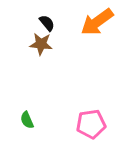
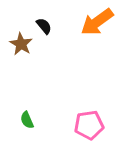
black semicircle: moved 3 px left, 3 px down
brown star: moved 20 px left; rotated 25 degrees clockwise
pink pentagon: moved 2 px left, 1 px down
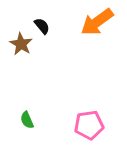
black semicircle: moved 2 px left
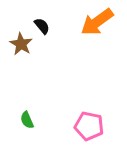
pink pentagon: moved 1 px down; rotated 20 degrees clockwise
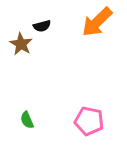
orange arrow: rotated 8 degrees counterclockwise
black semicircle: rotated 114 degrees clockwise
pink pentagon: moved 5 px up
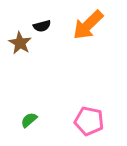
orange arrow: moved 9 px left, 3 px down
brown star: moved 1 px left, 1 px up
green semicircle: moved 2 px right; rotated 72 degrees clockwise
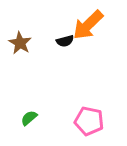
black semicircle: moved 23 px right, 15 px down
green semicircle: moved 2 px up
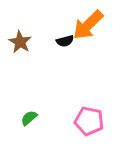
brown star: moved 1 px up
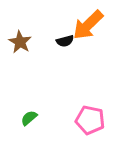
pink pentagon: moved 1 px right, 1 px up
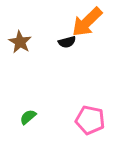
orange arrow: moved 1 px left, 3 px up
black semicircle: moved 2 px right, 1 px down
green semicircle: moved 1 px left, 1 px up
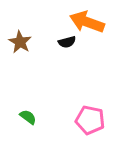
orange arrow: rotated 64 degrees clockwise
green semicircle: rotated 78 degrees clockwise
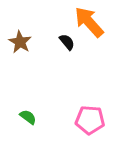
orange arrow: moved 2 px right; rotated 28 degrees clockwise
black semicircle: rotated 114 degrees counterclockwise
pink pentagon: rotated 8 degrees counterclockwise
